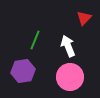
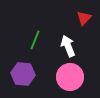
purple hexagon: moved 3 px down; rotated 15 degrees clockwise
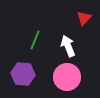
pink circle: moved 3 px left
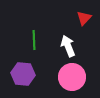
green line: moved 1 px left; rotated 24 degrees counterclockwise
pink circle: moved 5 px right
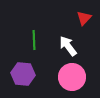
white arrow: rotated 15 degrees counterclockwise
